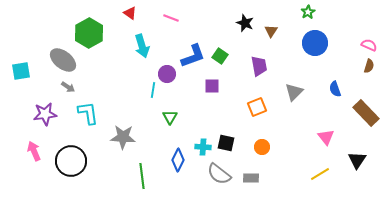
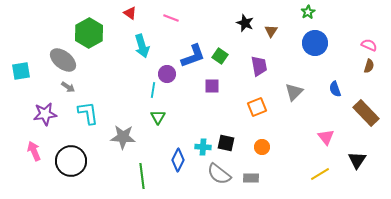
green triangle: moved 12 px left
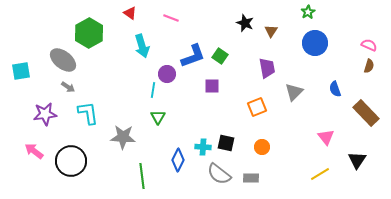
purple trapezoid: moved 8 px right, 2 px down
pink arrow: rotated 30 degrees counterclockwise
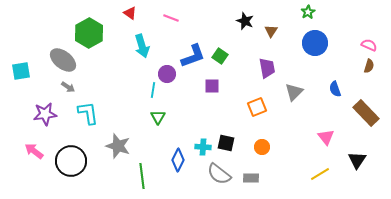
black star: moved 2 px up
gray star: moved 5 px left, 9 px down; rotated 15 degrees clockwise
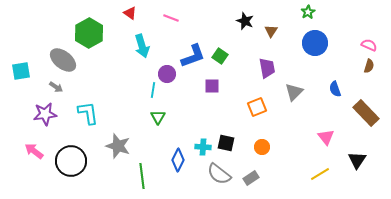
gray arrow: moved 12 px left
gray rectangle: rotated 35 degrees counterclockwise
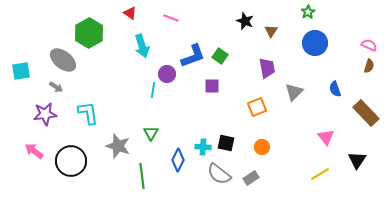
green triangle: moved 7 px left, 16 px down
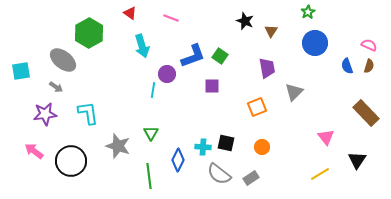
blue semicircle: moved 12 px right, 23 px up
green line: moved 7 px right
